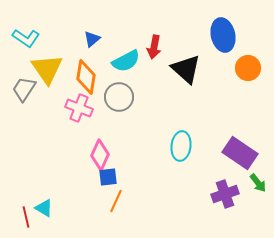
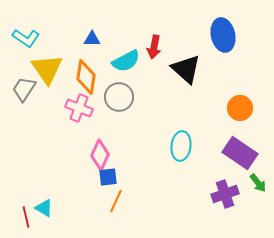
blue triangle: rotated 42 degrees clockwise
orange circle: moved 8 px left, 40 px down
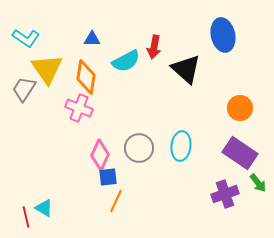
gray circle: moved 20 px right, 51 px down
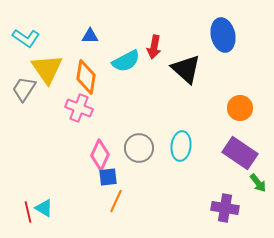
blue triangle: moved 2 px left, 3 px up
purple cross: moved 14 px down; rotated 28 degrees clockwise
red line: moved 2 px right, 5 px up
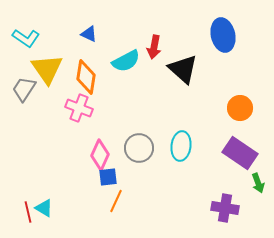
blue triangle: moved 1 px left, 2 px up; rotated 24 degrees clockwise
black triangle: moved 3 px left
green arrow: rotated 18 degrees clockwise
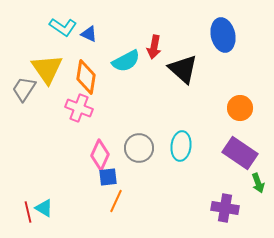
cyan L-shape: moved 37 px right, 11 px up
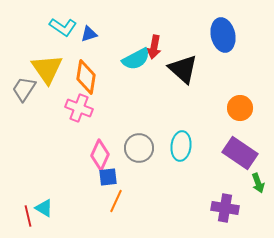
blue triangle: rotated 42 degrees counterclockwise
cyan semicircle: moved 10 px right, 2 px up
red line: moved 4 px down
